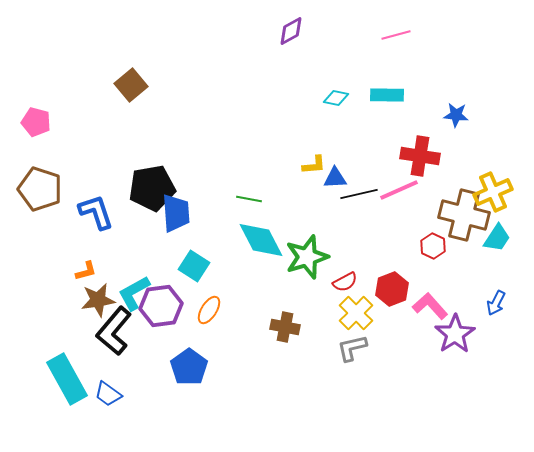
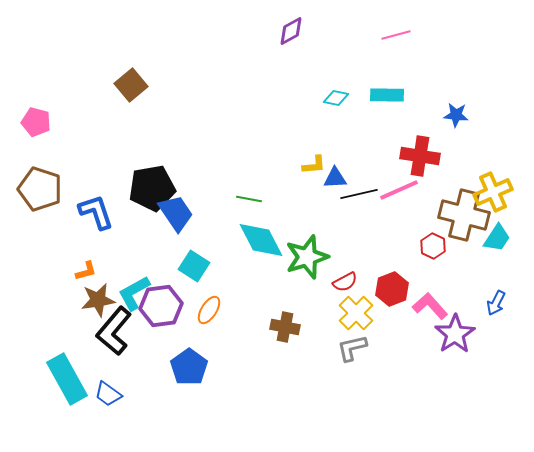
blue trapezoid at (176, 213): rotated 30 degrees counterclockwise
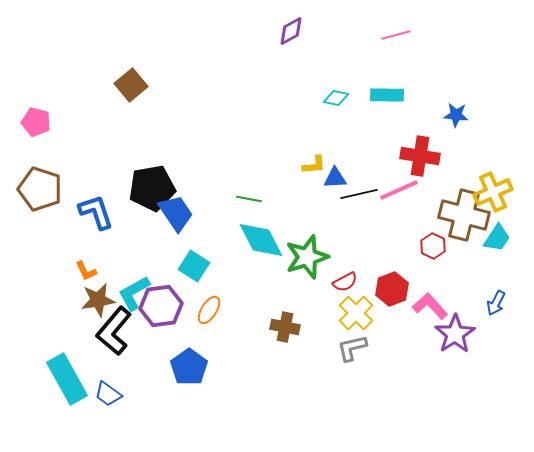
orange L-shape at (86, 271): rotated 80 degrees clockwise
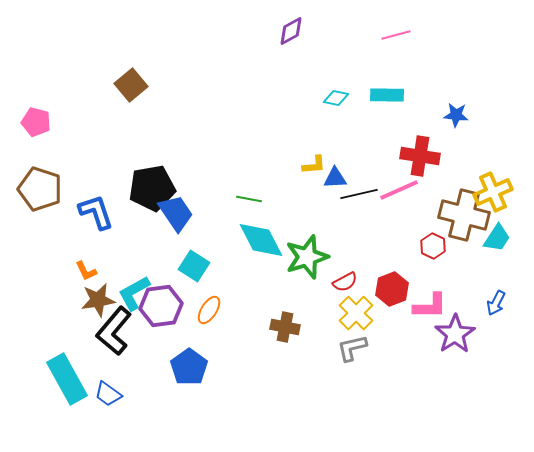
pink L-shape at (430, 306): rotated 132 degrees clockwise
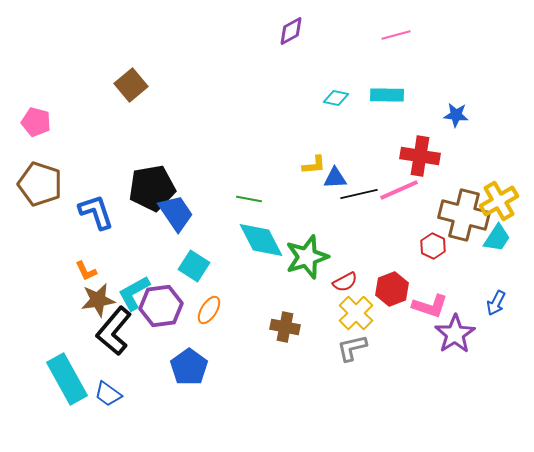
brown pentagon at (40, 189): moved 5 px up
yellow cross at (493, 192): moved 6 px right, 9 px down; rotated 6 degrees counterclockwise
pink L-shape at (430, 306): rotated 18 degrees clockwise
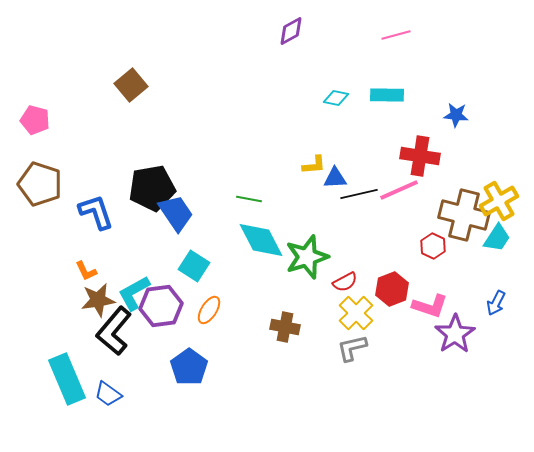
pink pentagon at (36, 122): moved 1 px left, 2 px up
cyan rectangle at (67, 379): rotated 6 degrees clockwise
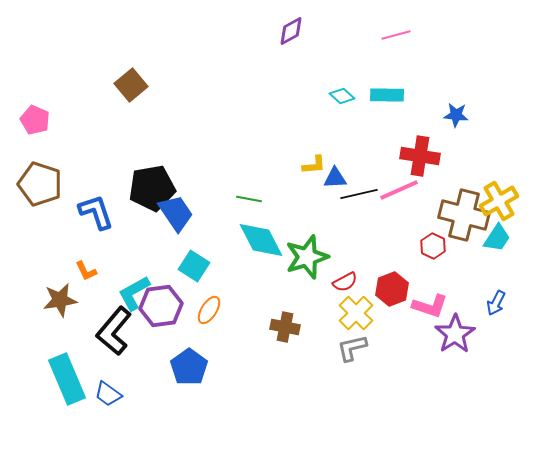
cyan diamond at (336, 98): moved 6 px right, 2 px up; rotated 30 degrees clockwise
pink pentagon at (35, 120): rotated 8 degrees clockwise
brown star at (98, 300): moved 38 px left
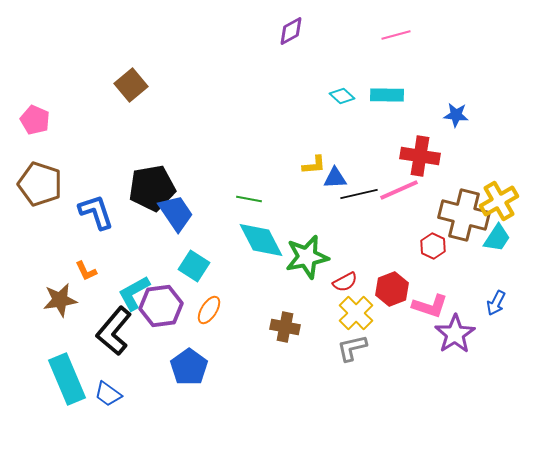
green star at (307, 257): rotated 6 degrees clockwise
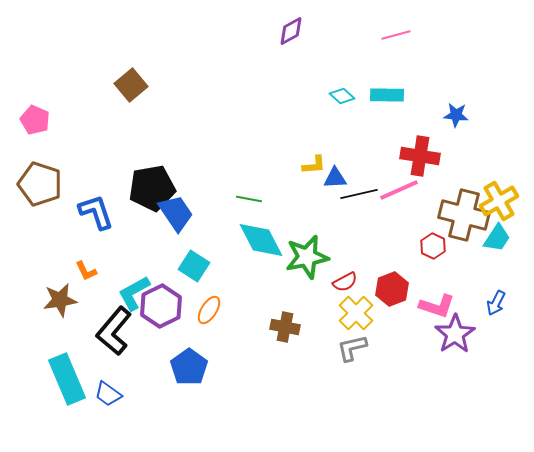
purple hexagon at (161, 306): rotated 18 degrees counterclockwise
pink L-shape at (430, 306): moved 7 px right
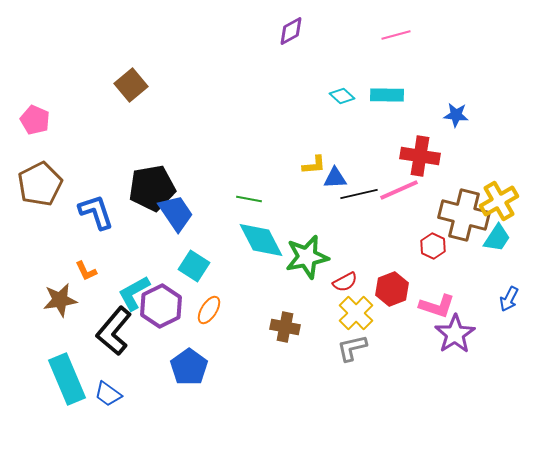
brown pentagon at (40, 184): rotated 27 degrees clockwise
blue arrow at (496, 303): moved 13 px right, 4 px up
